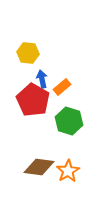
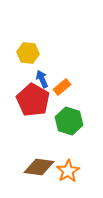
blue arrow: rotated 12 degrees counterclockwise
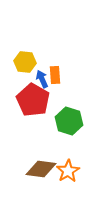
yellow hexagon: moved 3 px left, 9 px down
orange rectangle: moved 7 px left, 12 px up; rotated 54 degrees counterclockwise
brown diamond: moved 2 px right, 2 px down
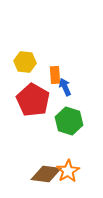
blue arrow: moved 23 px right, 8 px down
brown diamond: moved 5 px right, 5 px down
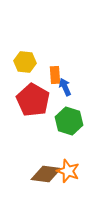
orange star: rotated 20 degrees counterclockwise
